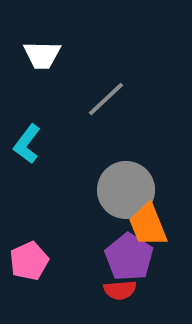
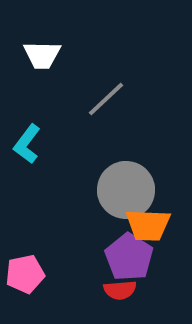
orange trapezoid: rotated 66 degrees counterclockwise
pink pentagon: moved 4 px left, 13 px down; rotated 12 degrees clockwise
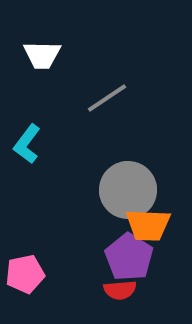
gray line: moved 1 px right, 1 px up; rotated 9 degrees clockwise
gray circle: moved 2 px right
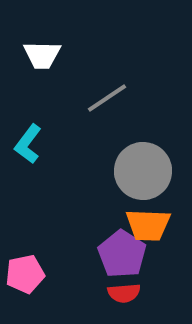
cyan L-shape: moved 1 px right
gray circle: moved 15 px right, 19 px up
purple pentagon: moved 7 px left, 3 px up
red semicircle: moved 4 px right, 3 px down
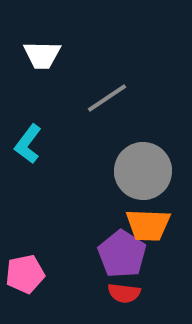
red semicircle: rotated 12 degrees clockwise
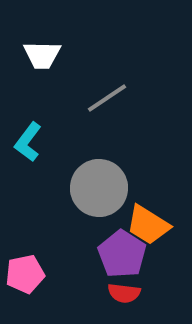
cyan L-shape: moved 2 px up
gray circle: moved 44 px left, 17 px down
orange trapezoid: rotated 30 degrees clockwise
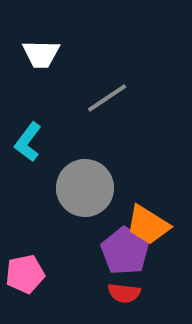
white trapezoid: moved 1 px left, 1 px up
gray circle: moved 14 px left
purple pentagon: moved 3 px right, 3 px up
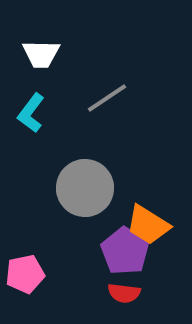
cyan L-shape: moved 3 px right, 29 px up
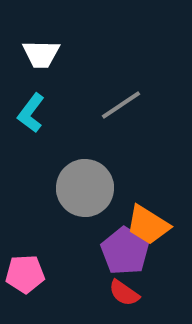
gray line: moved 14 px right, 7 px down
pink pentagon: rotated 9 degrees clockwise
red semicircle: rotated 28 degrees clockwise
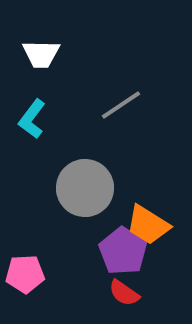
cyan L-shape: moved 1 px right, 6 px down
purple pentagon: moved 2 px left
